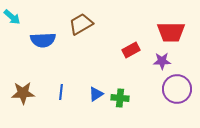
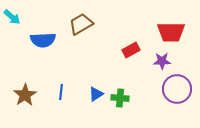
brown star: moved 2 px right, 2 px down; rotated 30 degrees counterclockwise
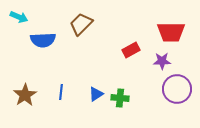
cyan arrow: moved 7 px right; rotated 18 degrees counterclockwise
brown trapezoid: rotated 15 degrees counterclockwise
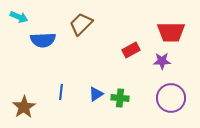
purple circle: moved 6 px left, 9 px down
brown star: moved 1 px left, 12 px down
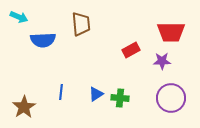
brown trapezoid: rotated 130 degrees clockwise
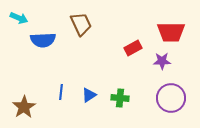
cyan arrow: moved 1 px down
brown trapezoid: rotated 20 degrees counterclockwise
red rectangle: moved 2 px right, 2 px up
blue triangle: moved 7 px left, 1 px down
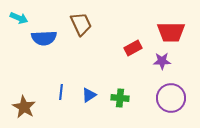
blue semicircle: moved 1 px right, 2 px up
brown star: rotated 10 degrees counterclockwise
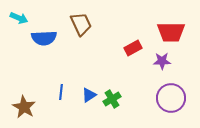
green cross: moved 8 px left, 1 px down; rotated 36 degrees counterclockwise
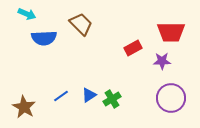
cyan arrow: moved 8 px right, 4 px up
brown trapezoid: rotated 20 degrees counterclockwise
blue line: moved 4 px down; rotated 49 degrees clockwise
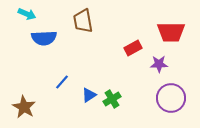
brown trapezoid: moved 2 px right, 3 px up; rotated 145 degrees counterclockwise
purple star: moved 3 px left, 3 px down
blue line: moved 1 px right, 14 px up; rotated 14 degrees counterclockwise
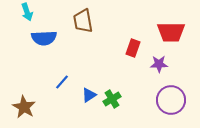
cyan arrow: moved 2 px up; rotated 48 degrees clockwise
red rectangle: rotated 42 degrees counterclockwise
purple circle: moved 2 px down
